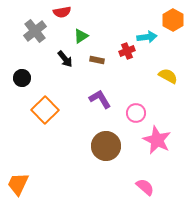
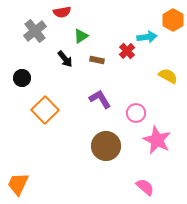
red cross: rotated 21 degrees counterclockwise
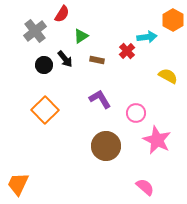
red semicircle: moved 2 px down; rotated 48 degrees counterclockwise
black circle: moved 22 px right, 13 px up
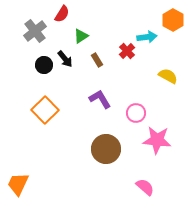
brown rectangle: rotated 48 degrees clockwise
pink star: rotated 20 degrees counterclockwise
brown circle: moved 3 px down
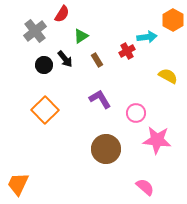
red cross: rotated 14 degrees clockwise
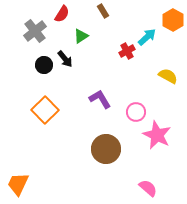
cyan arrow: rotated 36 degrees counterclockwise
brown rectangle: moved 6 px right, 49 px up
pink circle: moved 1 px up
pink star: moved 5 px up; rotated 20 degrees clockwise
pink semicircle: moved 3 px right, 1 px down
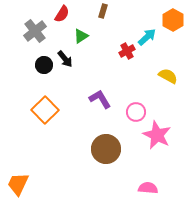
brown rectangle: rotated 48 degrees clockwise
pink semicircle: rotated 36 degrees counterclockwise
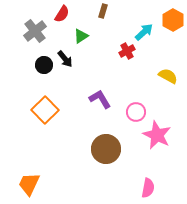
cyan arrow: moved 3 px left, 5 px up
orange trapezoid: moved 11 px right
pink semicircle: rotated 96 degrees clockwise
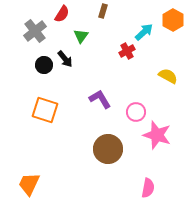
green triangle: rotated 21 degrees counterclockwise
orange square: rotated 28 degrees counterclockwise
pink star: rotated 8 degrees counterclockwise
brown circle: moved 2 px right
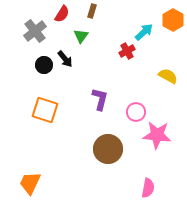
brown rectangle: moved 11 px left
purple L-shape: rotated 45 degrees clockwise
pink star: rotated 12 degrees counterclockwise
orange trapezoid: moved 1 px right, 1 px up
